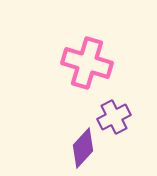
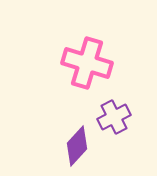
purple diamond: moved 6 px left, 2 px up
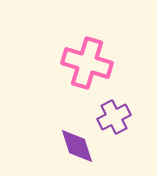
purple diamond: rotated 60 degrees counterclockwise
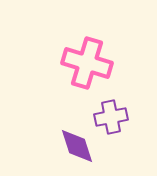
purple cross: moved 3 px left; rotated 16 degrees clockwise
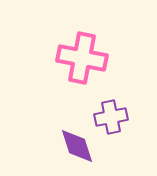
pink cross: moved 5 px left, 5 px up; rotated 6 degrees counterclockwise
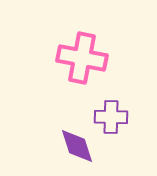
purple cross: rotated 12 degrees clockwise
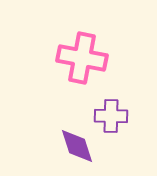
purple cross: moved 1 px up
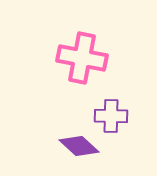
purple diamond: moved 2 px right; rotated 30 degrees counterclockwise
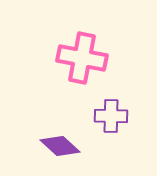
purple diamond: moved 19 px left
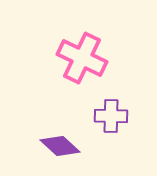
pink cross: rotated 15 degrees clockwise
